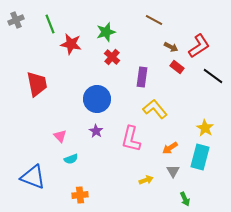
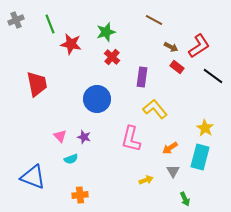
purple star: moved 12 px left, 6 px down; rotated 16 degrees counterclockwise
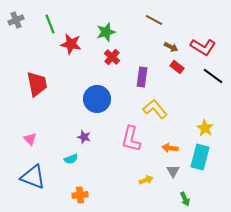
red L-shape: moved 4 px right, 1 px down; rotated 65 degrees clockwise
pink triangle: moved 30 px left, 3 px down
orange arrow: rotated 42 degrees clockwise
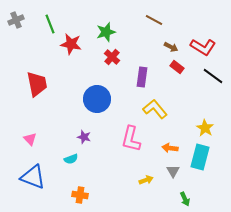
orange cross: rotated 14 degrees clockwise
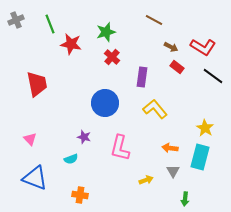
blue circle: moved 8 px right, 4 px down
pink L-shape: moved 11 px left, 9 px down
blue triangle: moved 2 px right, 1 px down
green arrow: rotated 32 degrees clockwise
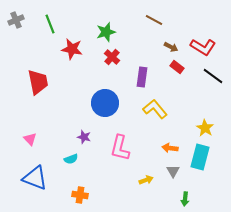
red star: moved 1 px right, 5 px down
red trapezoid: moved 1 px right, 2 px up
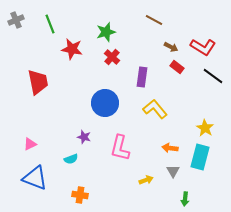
pink triangle: moved 5 px down; rotated 48 degrees clockwise
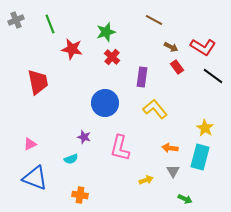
red rectangle: rotated 16 degrees clockwise
green arrow: rotated 72 degrees counterclockwise
